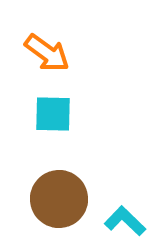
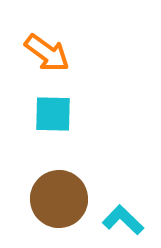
cyan L-shape: moved 2 px left, 1 px up
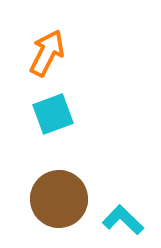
orange arrow: rotated 99 degrees counterclockwise
cyan square: rotated 21 degrees counterclockwise
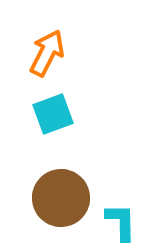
brown circle: moved 2 px right, 1 px up
cyan L-shape: moved 2 px left, 2 px down; rotated 45 degrees clockwise
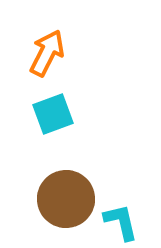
brown circle: moved 5 px right, 1 px down
cyan L-shape: rotated 12 degrees counterclockwise
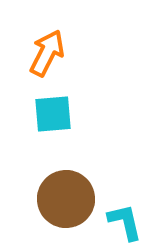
cyan square: rotated 15 degrees clockwise
cyan L-shape: moved 4 px right
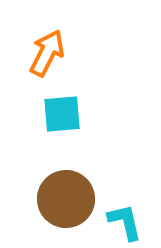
cyan square: moved 9 px right
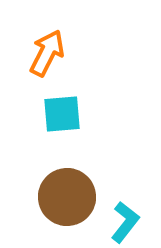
brown circle: moved 1 px right, 2 px up
cyan L-shape: rotated 51 degrees clockwise
